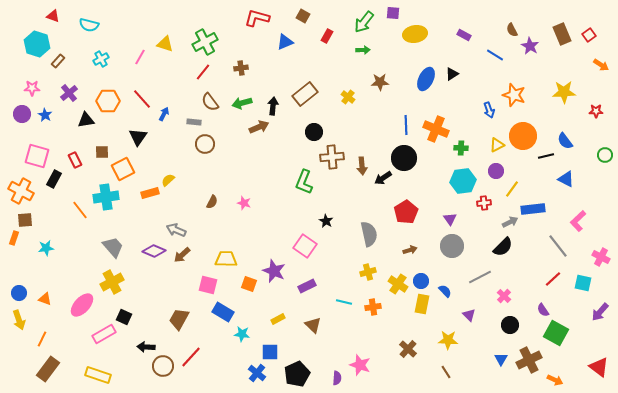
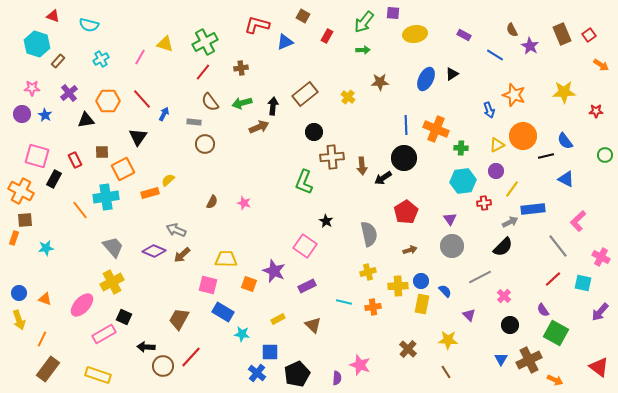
red L-shape at (257, 18): moved 7 px down
yellow cross at (398, 284): moved 2 px down; rotated 36 degrees counterclockwise
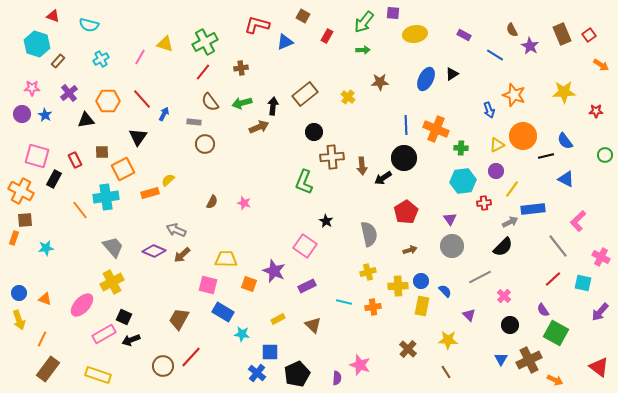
yellow rectangle at (422, 304): moved 2 px down
black arrow at (146, 347): moved 15 px left, 7 px up; rotated 24 degrees counterclockwise
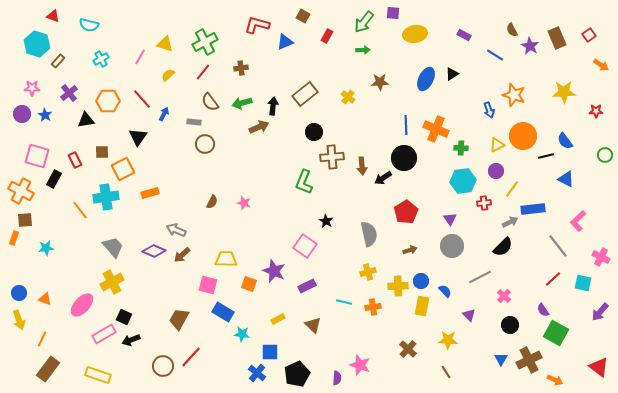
brown rectangle at (562, 34): moved 5 px left, 4 px down
yellow semicircle at (168, 180): moved 105 px up
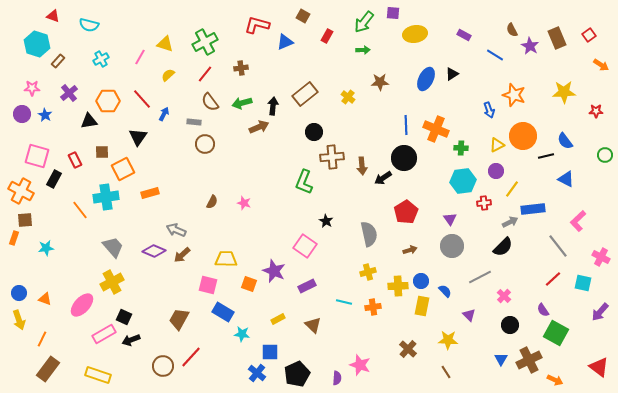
red line at (203, 72): moved 2 px right, 2 px down
black triangle at (86, 120): moved 3 px right, 1 px down
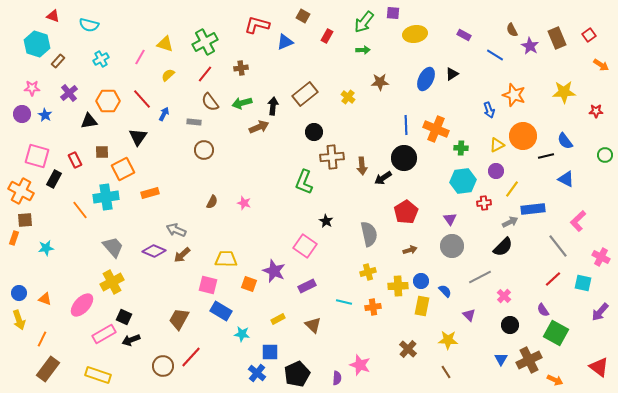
brown circle at (205, 144): moved 1 px left, 6 px down
blue rectangle at (223, 312): moved 2 px left, 1 px up
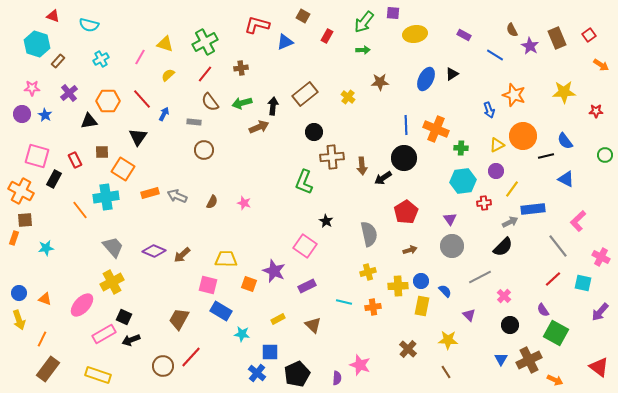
orange square at (123, 169): rotated 30 degrees counterclockwise
gray arrow at (176, 230): moved 1 px right, 34 px up
